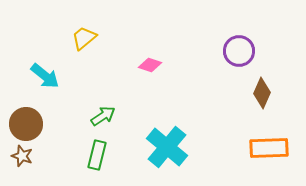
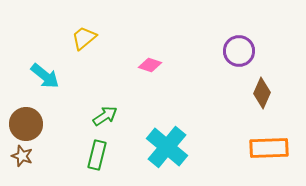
green arrow: moved 2 px right
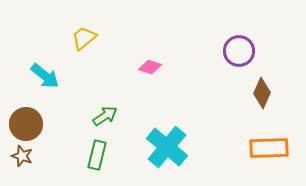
pink diamond: moved 2 px down
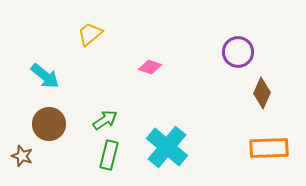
yellow trapezoid: moved 6 px right, 4 px up
purple circle: moved 1 px left, 1 px down
green arrow: moved 4 px down
brown circle: moved 23 px right
green rectangle: moved 12 px right
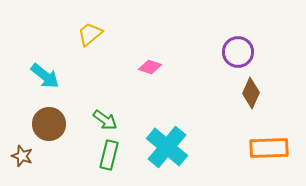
brown diamond: moved 11 px left
green arrow: rotated 70 degrees clockwise
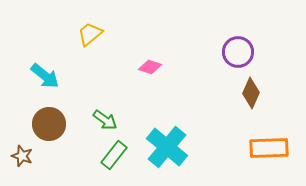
green rectangle: moved 5 px right; rotated 24 degrees clockwise
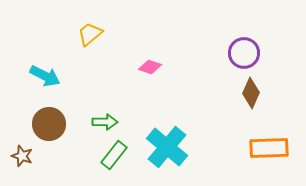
purple circle: moved 6 px right, 1 px down
cyan arrow: rotated 12 degrees counterclockwise
green arrow: moved 2 px down; rotated 35 degrees counterclockwise
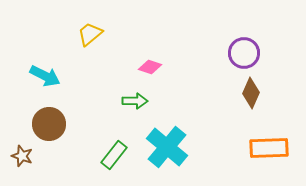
green arrow: moved 30 px right, 21 px up
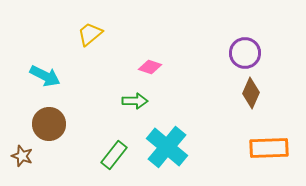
purple circle: moved 1 px right
